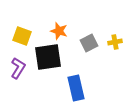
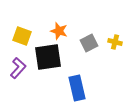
yellow cross: rotated 24 degrees clockwise
purple L-shape: rotated 10 degrees clockwise
blue rectangle: moved 1 px right
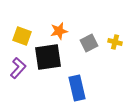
orange star: rotated 30 degrees counterclockwise
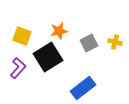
black square: rotated 24 degrees counterclockwise
blue rectangle: moved 6 px right; rotated 65 degrees clockwise
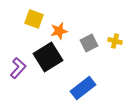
yellow square: moved 12 px right, 17 px up
yellow cross: moved 1 px up
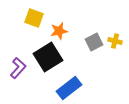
yellow square: moved 1 px up
gray square: moved 5 px right, 1 px up
blue rectangle: moved 14 px left
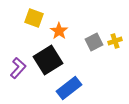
orange star: rotated 24 degrees counterclockwise
yellow cross: rotated 32 degrees counterclockwise
black square: moved 3 px down
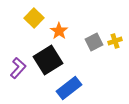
yellow square: rotated 24 degrees clockwise
